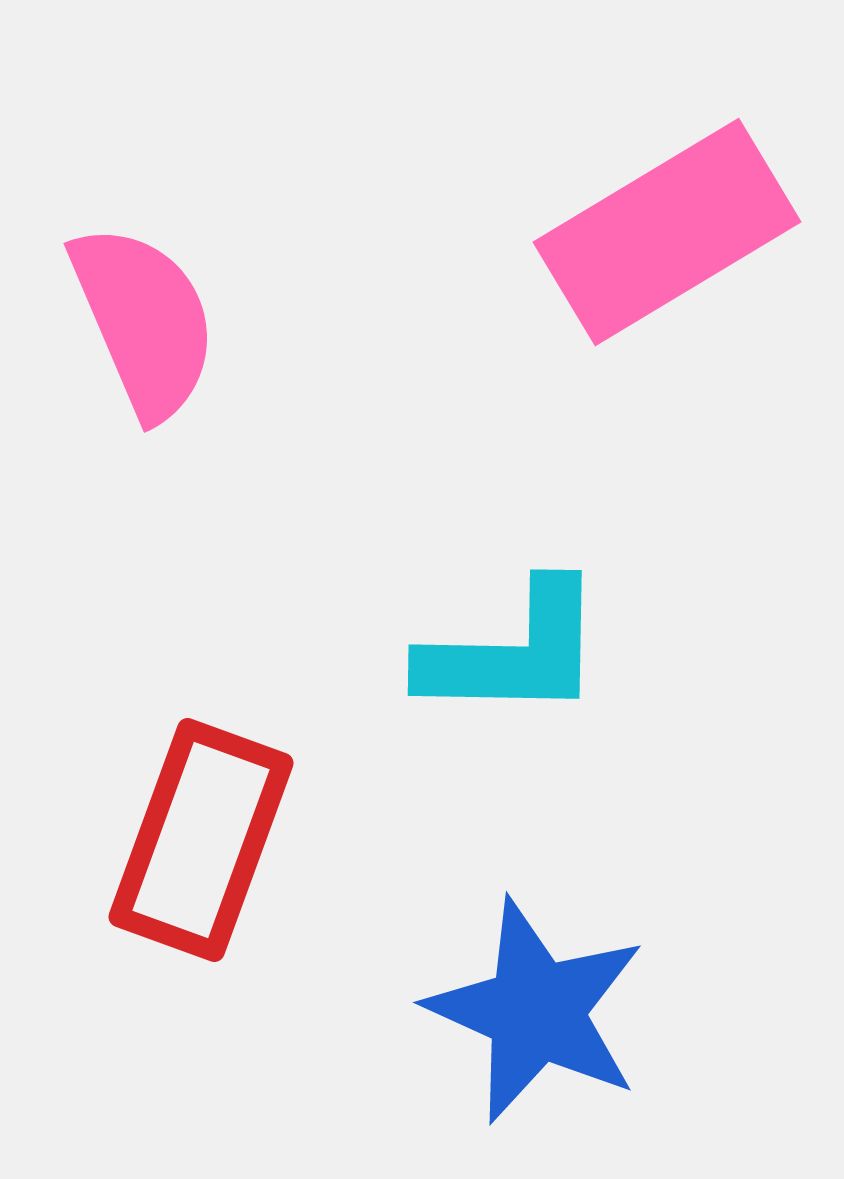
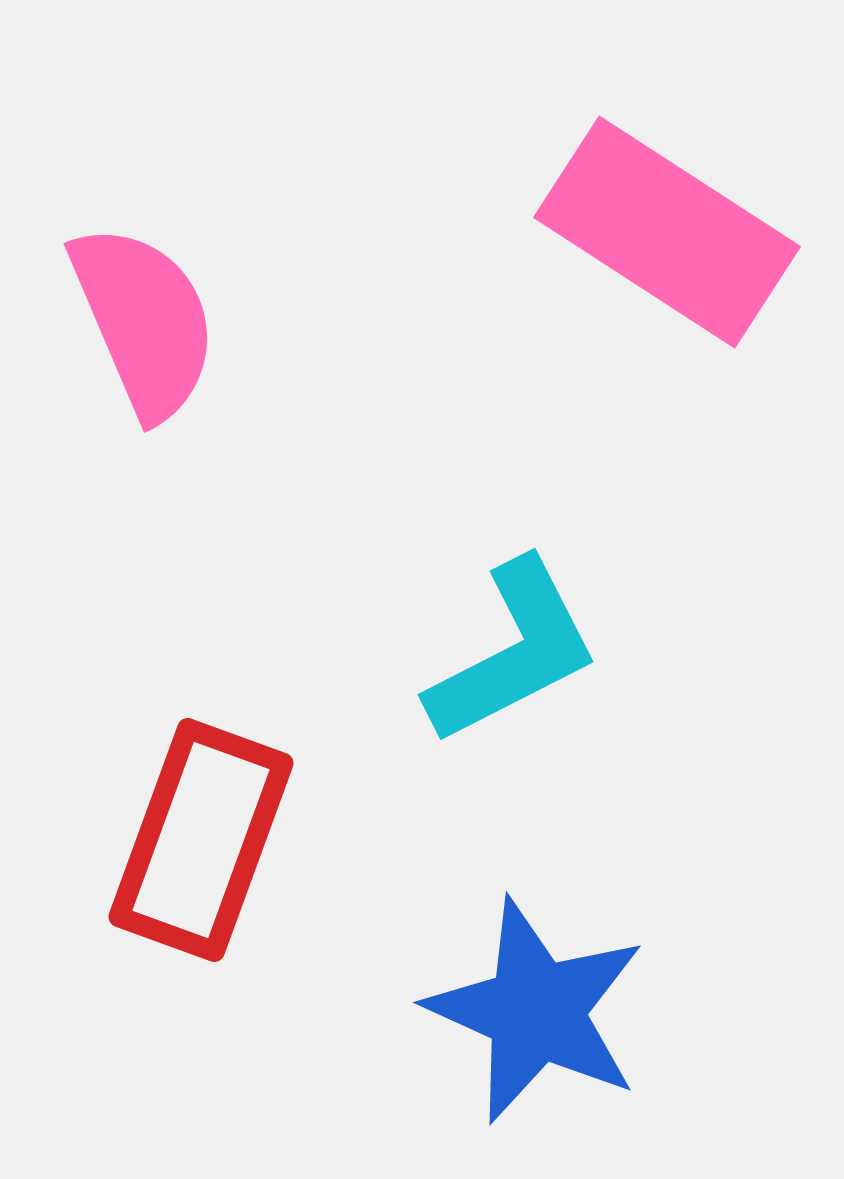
pink rectangle: rotated 64 degrees clockwise
cyan L-shape: rotated 28 degrees counterclockwise
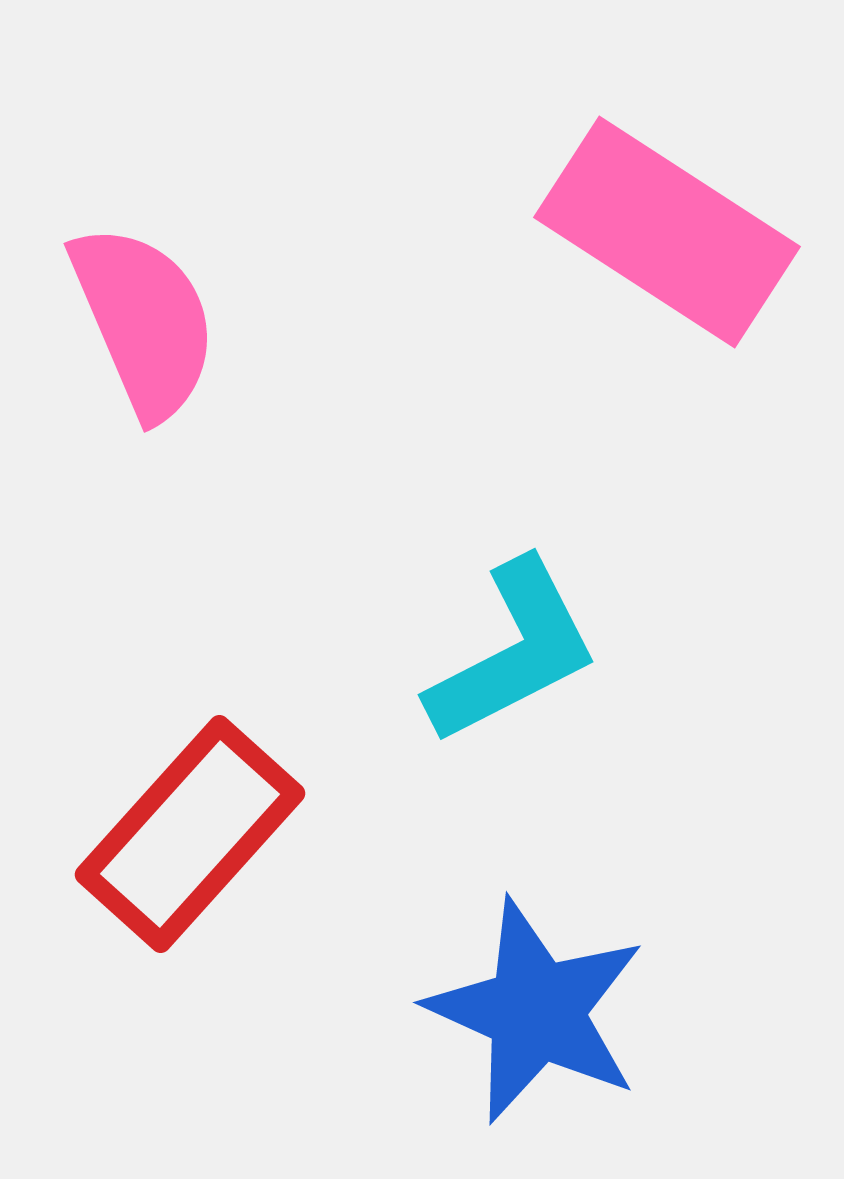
red rectangle: moved 11 px left, 6 px up; rotated 22 degrees clockwise
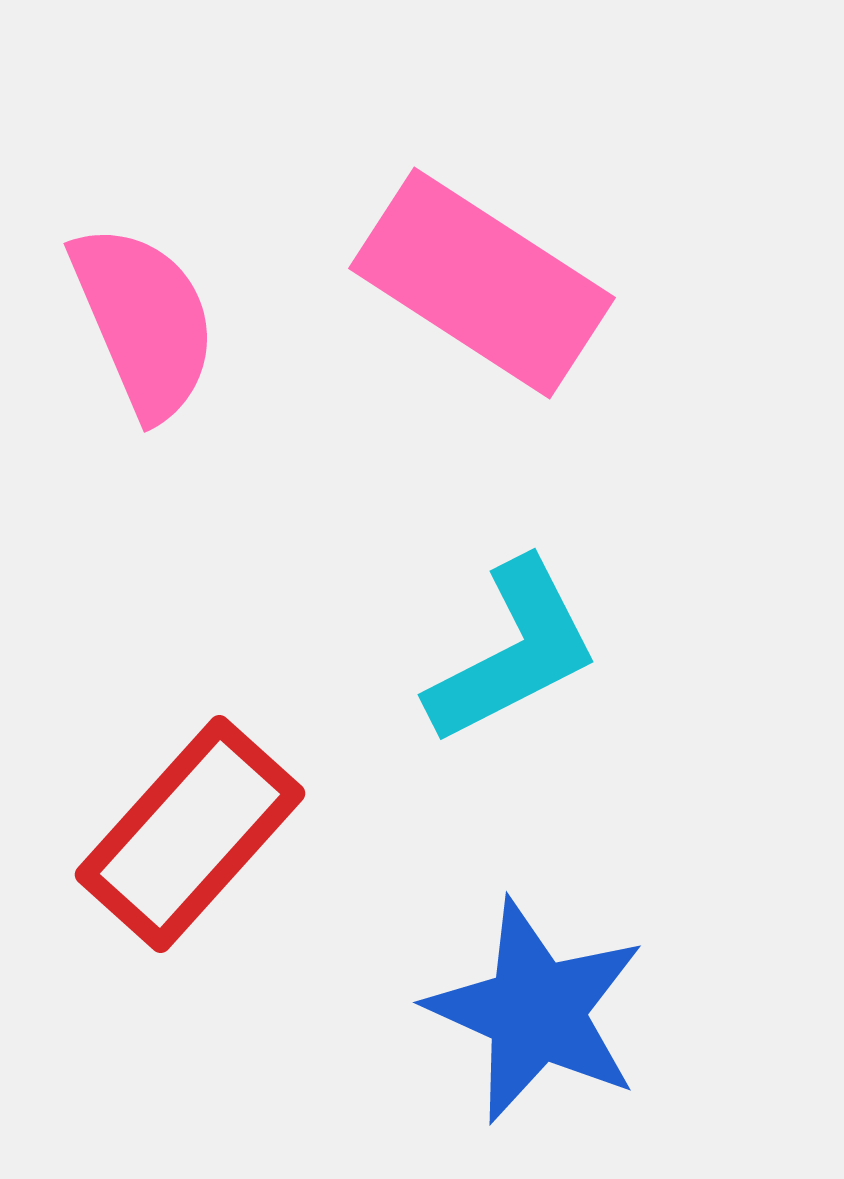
pink rectangle: moved 185 px left, 51 px down
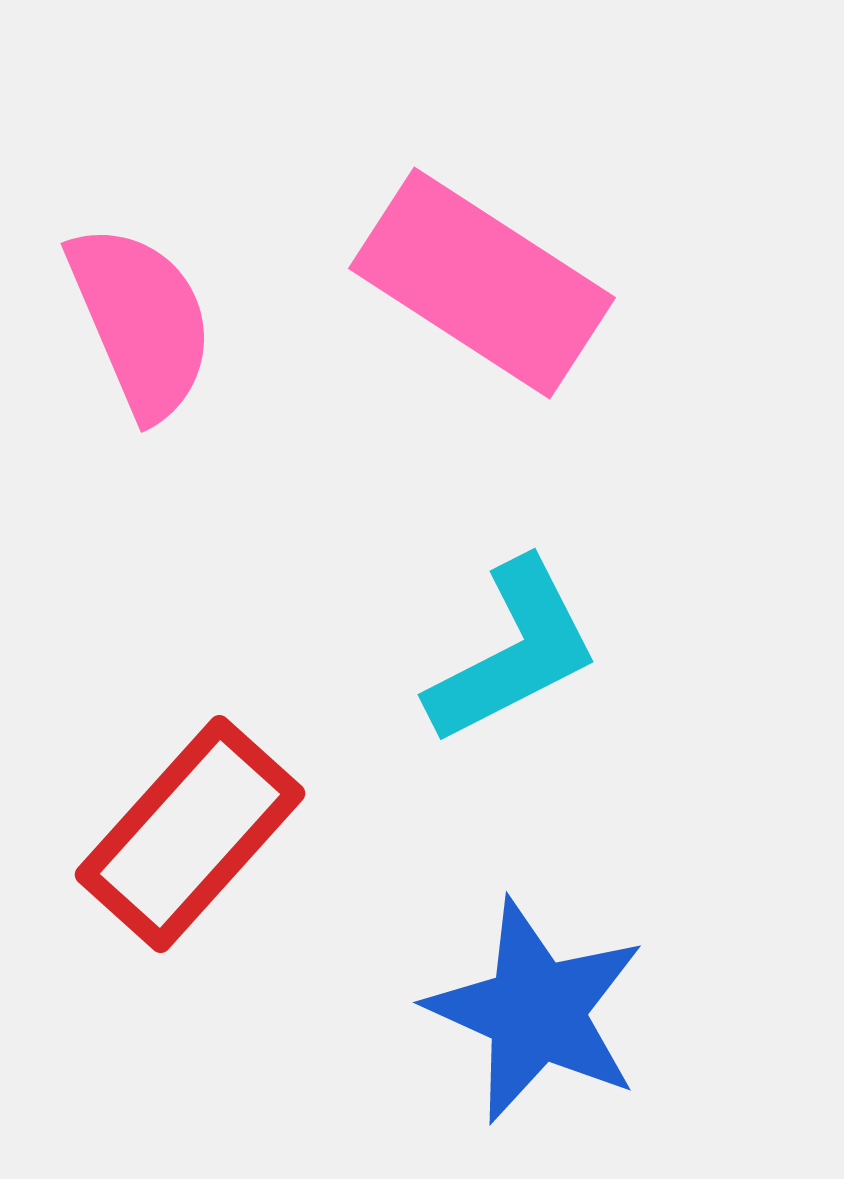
pink semicircle: moved 3 px left
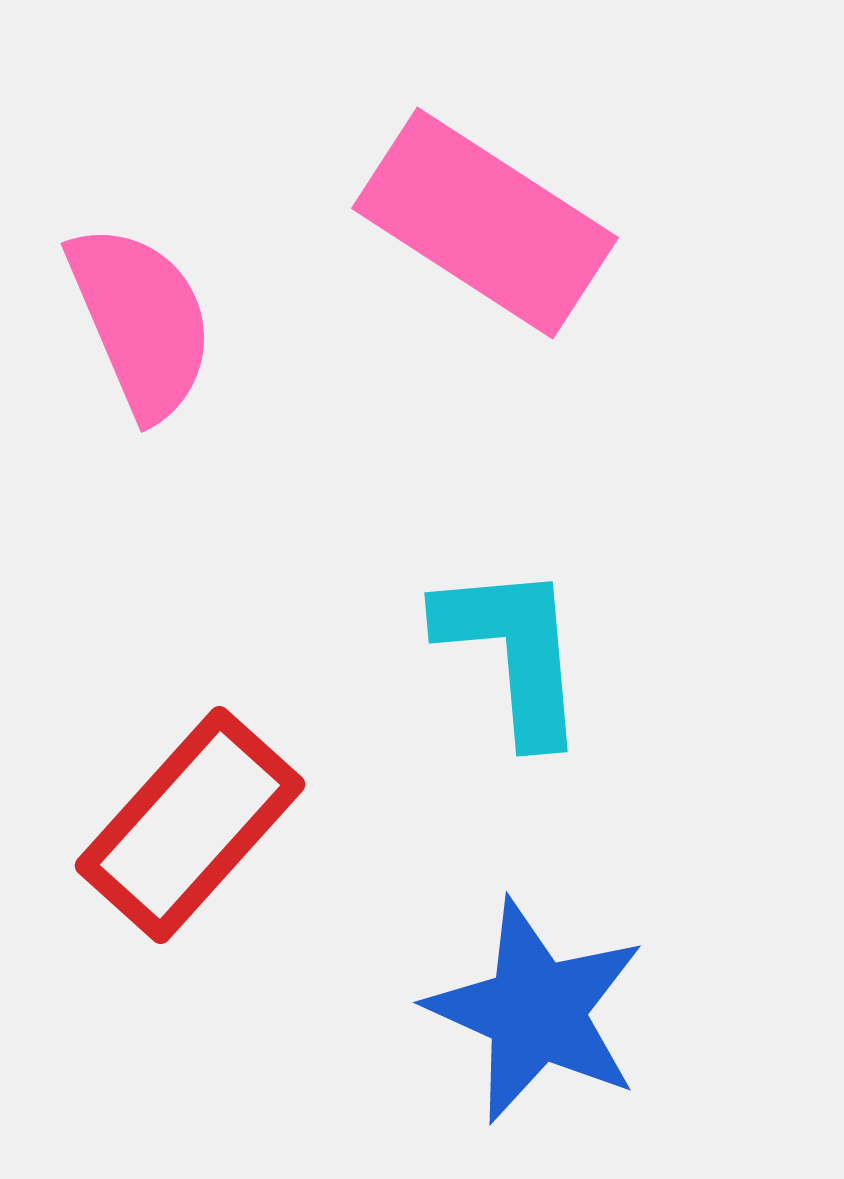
pink rectangle: moved 3 px right, 60 px up
cyan L-shape: rotated 68 degrees counterclockwise
red rectangle: moved 9 px up
